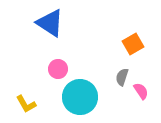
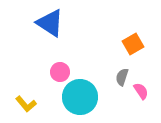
pink circle: moved 2 px right, 3 px down
yellow L-shape: rotated 10 degrees counterclockwise
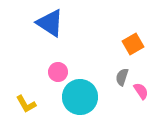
pink circle: moved 2 px left
yellow L-shape: rotated 10 degrees clockwise
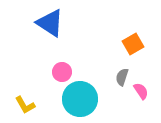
pink circle: moved 4 px right
cyan circle: moved 2 px down
yellow L-shape: moved 1 px left, 1 px down
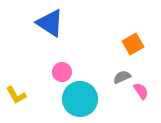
gray semicircle: rotated 48 degrees clockwise
yellow L-shape: moved 9 px left, 10 px up
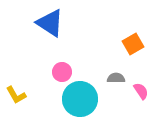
gray semicircle: moved 6 px left, 1 px down; rotated 24 degrees clockwise
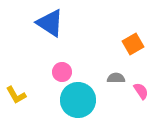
cyan circle: moved 2 px left, 1 px down
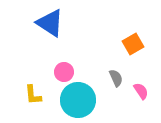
pink circle: moved 2 px right
gray semicircle: rotated 66 degrees clockwise
yellow L-shape: moved 17 px right; rotated 25 degrees clockwise
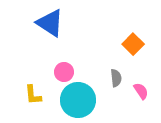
orange square: rotated 15 degrees counterclockwise
gray semicircle: rotated 18 degrees clockwise
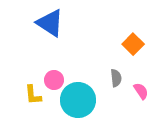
pink circle: moved 10 px left, 8 px down
